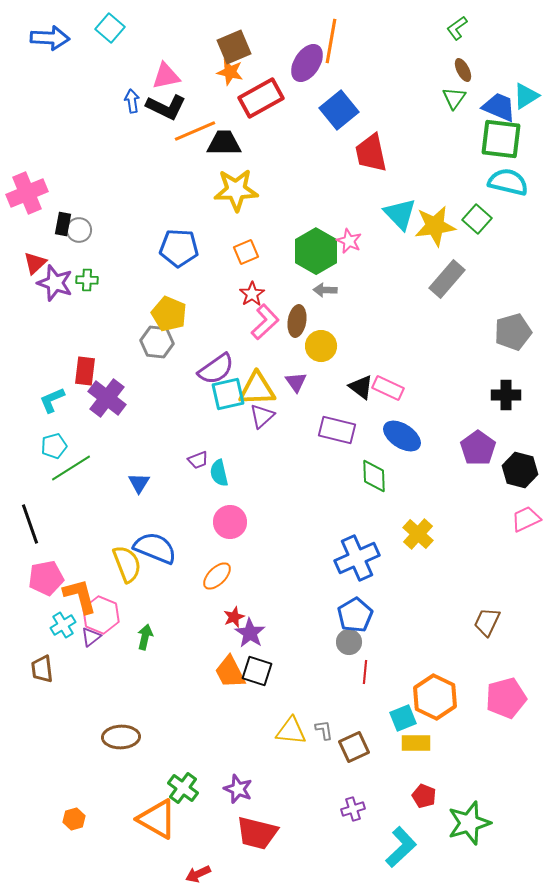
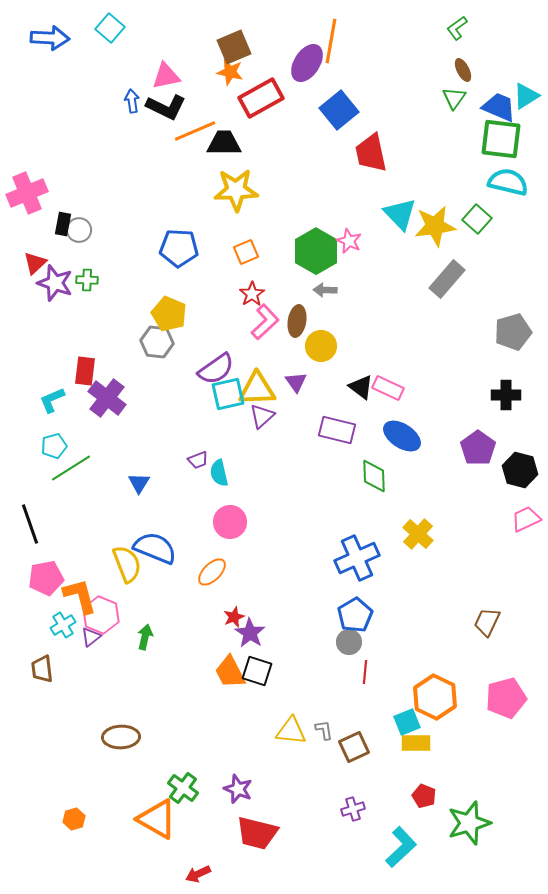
orange ellipse at (217, 576): moved 5 px left, 4 px up
cyan square at (403, 718): moved 4 px right, 4 px down
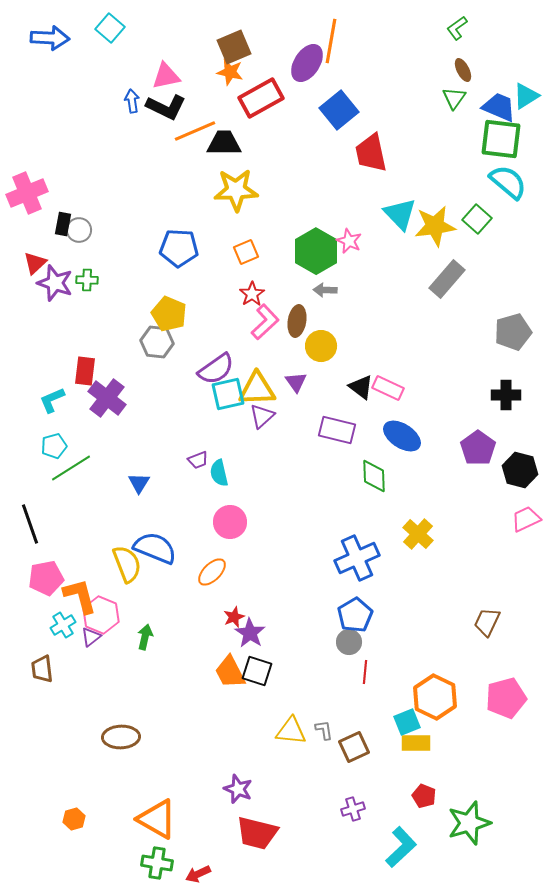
cyan semicircle at (508, 182): rotated 27 degrees clockwise
green cross at (183, 788): moved 26 px left, 75 px down; rotated 28 degrees counterclockwise
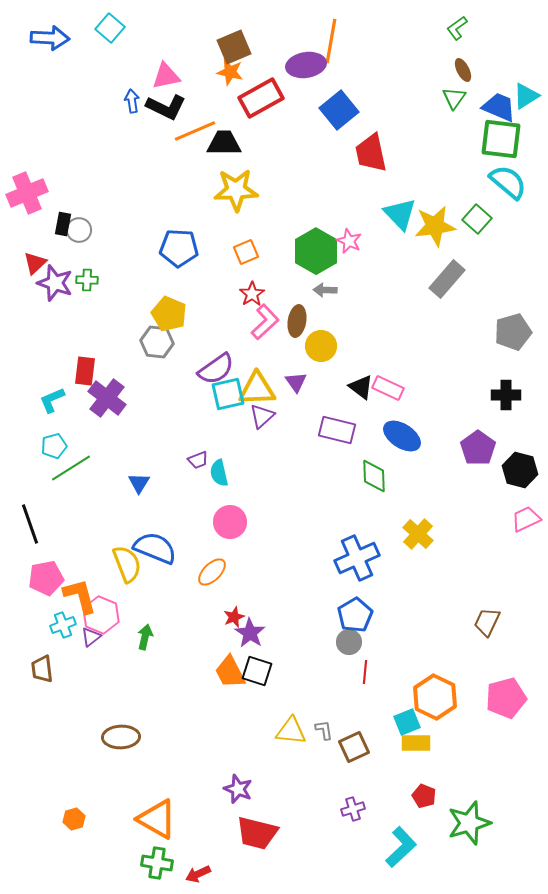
purple ellipse at (307, 63): moved 1 px left, 2 px down; rotated 48 degrees clockwise
cyan cross at (63, 625): rotated 10 degrees clockwise
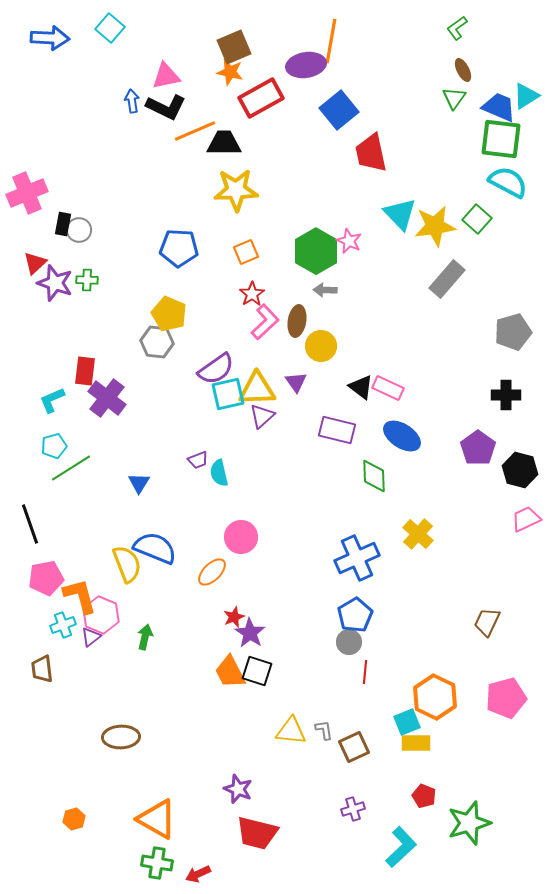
cyan semicircle at (508, 182): rotated 12 degrees counterclockwise
pink circle at (230, 522): moved 11 px right, 15 px down
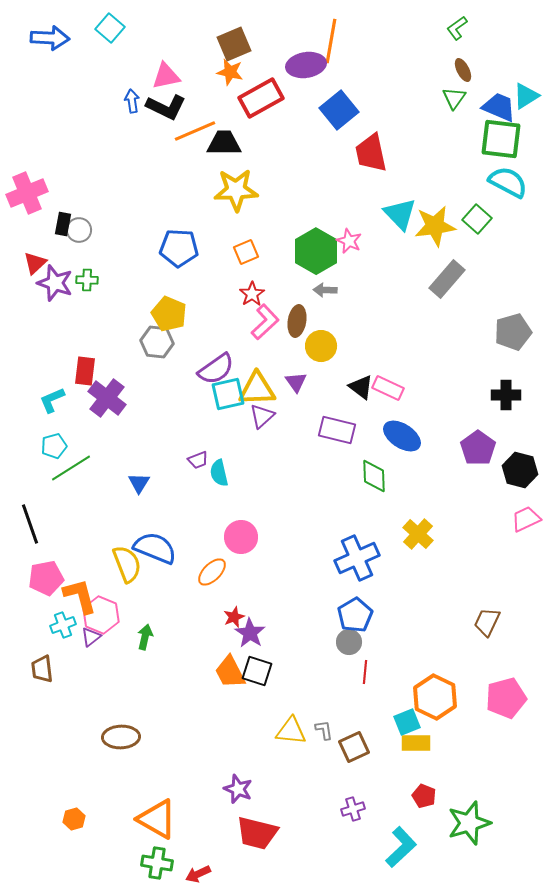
brown square at (234, 47): moved 3 px up
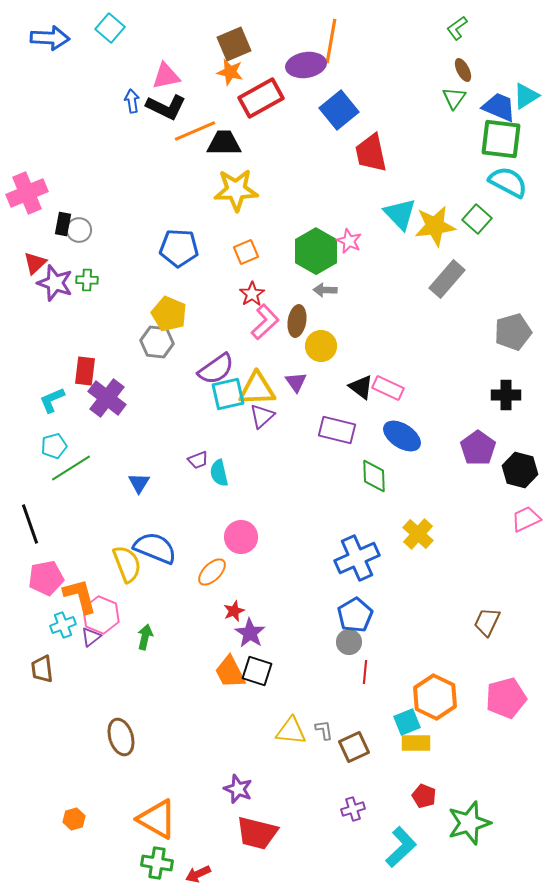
red star at (234, 617): moved 6 px up
brown ellipse at (121, 737): rotated 75 degrees clockwise
